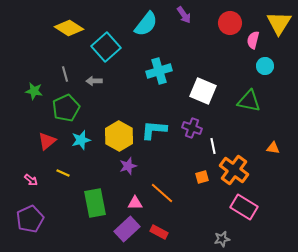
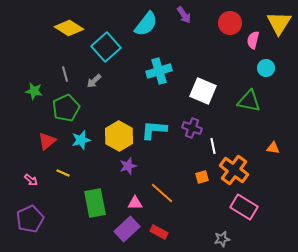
cyan circle: moved 1 px right, 2 px down
gray arrow: rotated 42 degrees counterclockwise
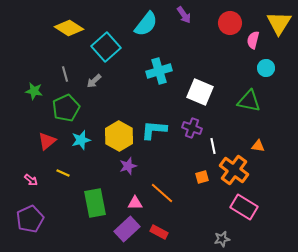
white square: moved 3 px left, 1 px down
orange triangle: moved 15 px left, 2 px up
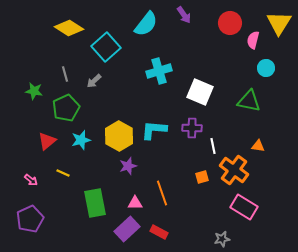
purple cross: rotated 18 degrees counterclockwise
orange line: rotated 30 degrees clockwise
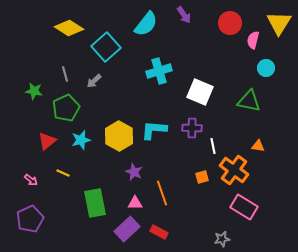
purple star: moved 6 px right, 6 px down; rotated 30 degrees counterclockwise
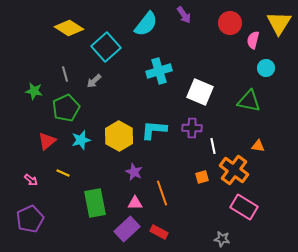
gray star: rotated 21 degrees clockwise
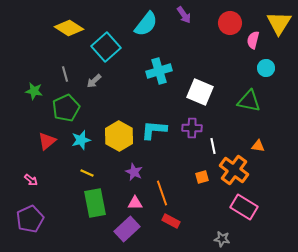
yellow line: moved 24 px right
red rectangle: moved 12 px right, 11 px up
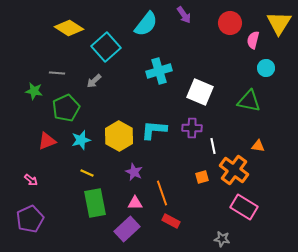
gray line: moved 8 px left, 1 px up; rotated 70 degrees counterclockwise
red triangle: rotated 18 degrees clockwise
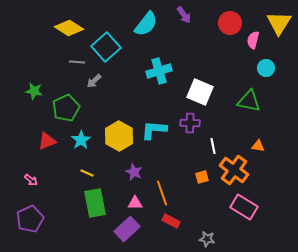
gray line: moved 20 px right, 11 px up
purple cross: moved 2 px left, 5 px up
cyan star: rotated 18 degrees counterclockwise
gray star: moved 15 px left
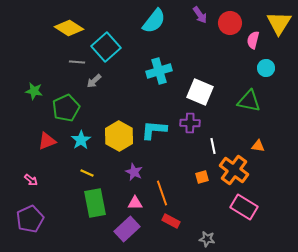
purple arrow: moved 16 px right
cyan semicircle: moved 8 px right, 3 px up
